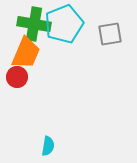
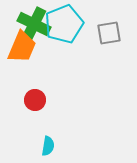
green cross: rotated 16 degrees clockwise
gray square: moved 1 px left, 1 px up
orange trapezoid: moved 4 px left, 6 px up
red circle: moved 18 px right, 23 px down
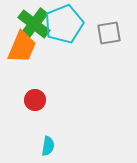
green cross: rotated 12 degrees clockwise
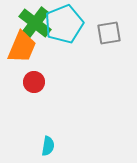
green cross: moved 1 px right, 1 px up
red circle: moved 1 px left, 18 px up
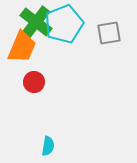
green cross: moved 1 px right, 1 px up
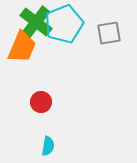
red circle: moved 7 px right, 20 px down
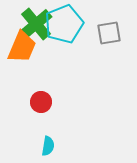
green cross: moved 2 px down; rotated 12 degrees clockwise
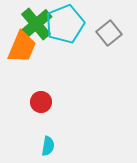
cyan pentagon: moved 1 px right
gray square: rotated 30 degrees counterclockwise
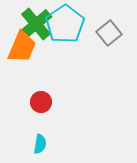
cyan pentagon: rotated 12 degrees counterclockwise
cyan semicircle: moved 8 px left, 2 px up
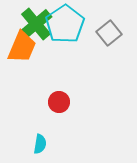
red circle: moved 18 px right
